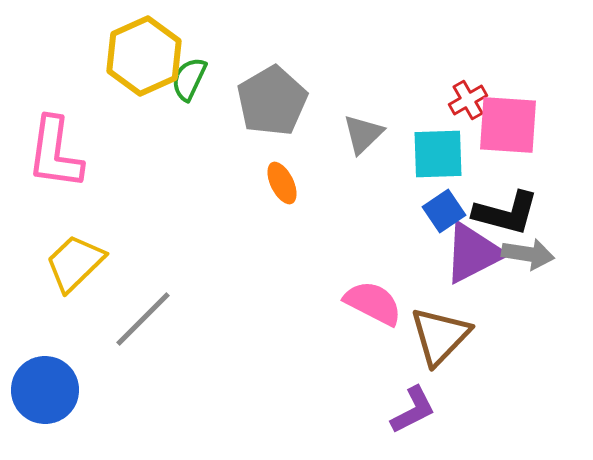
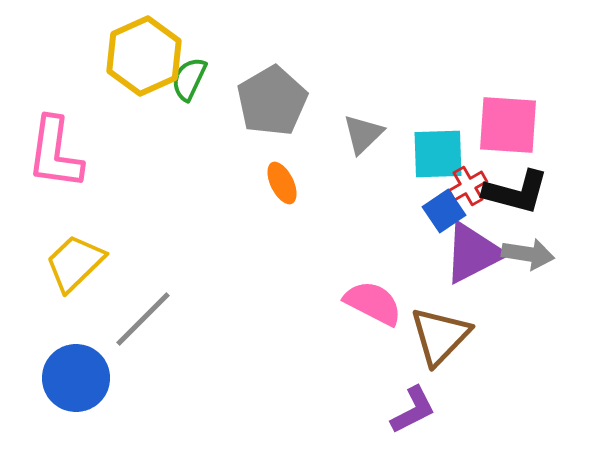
red cross: moved 86 px down
black L-shape: moved 10 px right, 21 px up
blue circle: moved 31 px right, 12 px up
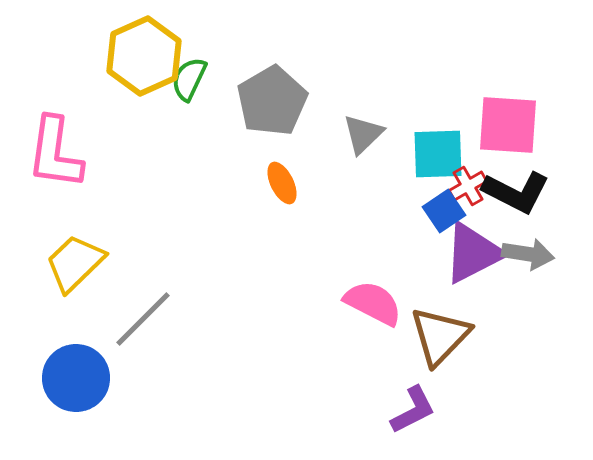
black L-shape: rotated 12 degrees clockwise
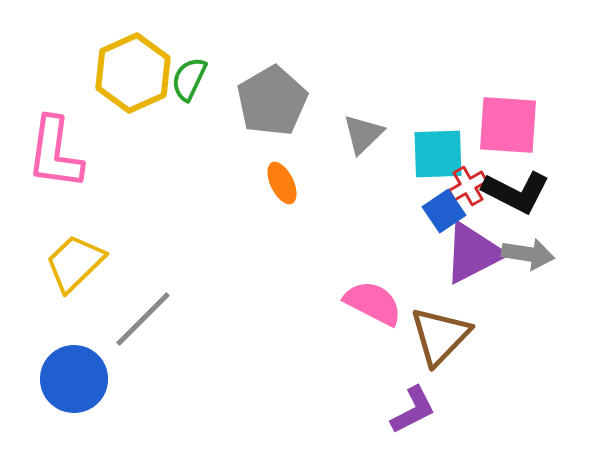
yellow hexagon: moved 11 px left, 17 px down
blue circle: moved 2 px left, 1 px down
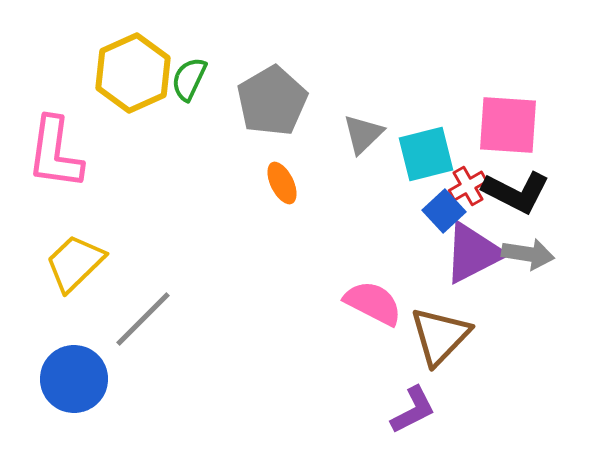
cyan square: moved 12 px left; rotated 12 degrees counterclockwise
blue square: rotated 9 degrees counterclockwise
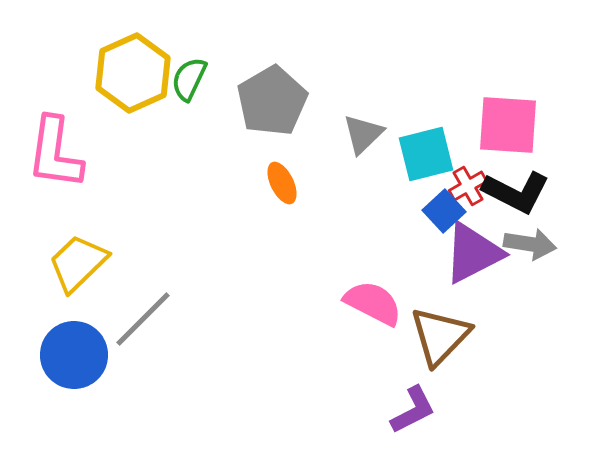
gray arrow: moved 2 px right, 10 px up
yellow trapezoid: moved 3 px right
blue circle: moved 24 px up
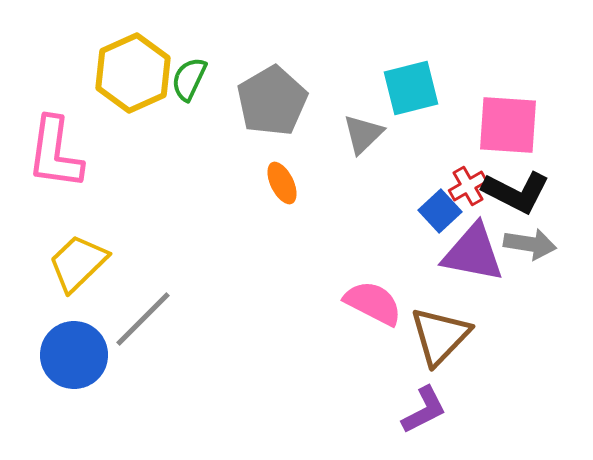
cyan square: moved 15 px left, 66 px up
blue square: moved 4 px left
purple triangle: rotated 38 degrees clockwise
purple L-shape: moved 11 px right
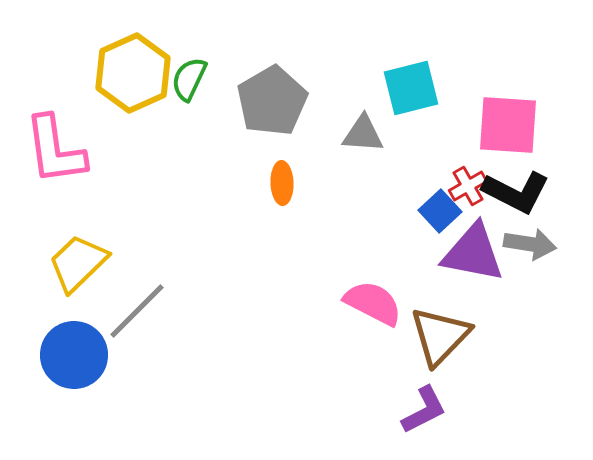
gray triangle: rotated 48 degrees clockwise
pink L-shape: moved 3 px up; rotated 16 degrees counterclockwise
orange ellipse: rotated 24 degrees clockwise
gray line: moved 6 px left, 8 px up
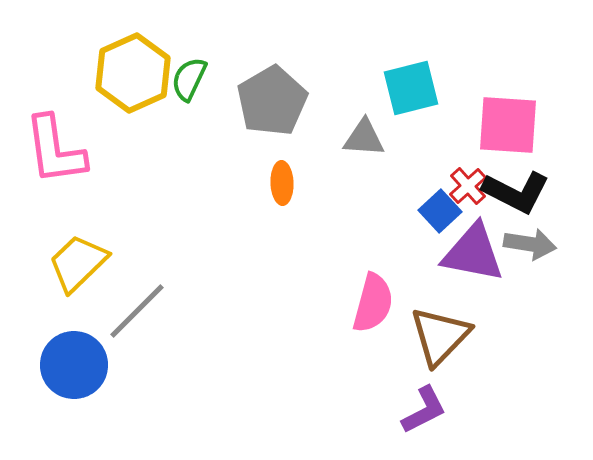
gray triangle: moved 1 px right, 4 px down
red cross: rotated 12 degrees counterclockwise
pink semicircle: rotated 78 degrees clockwise
blue circle: moved 10 px down
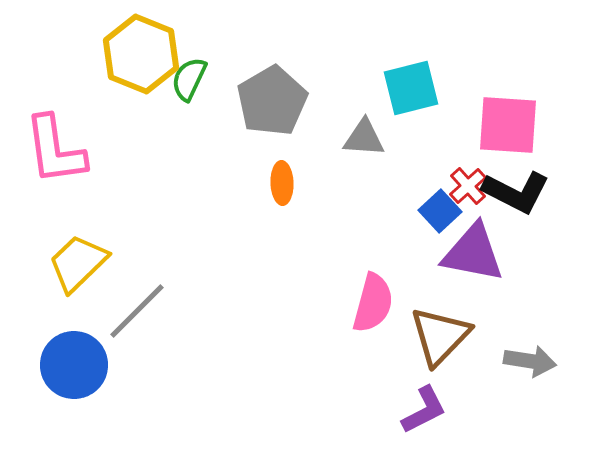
yellow hexagon: moved 8 px right, 19 px up; rotated 14 degrees counterclockwise
gray arrow: moved 117 px down
